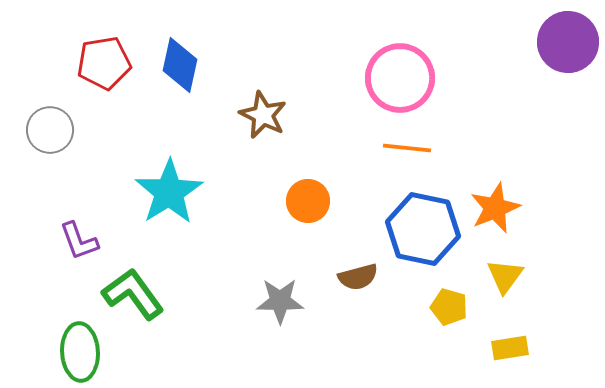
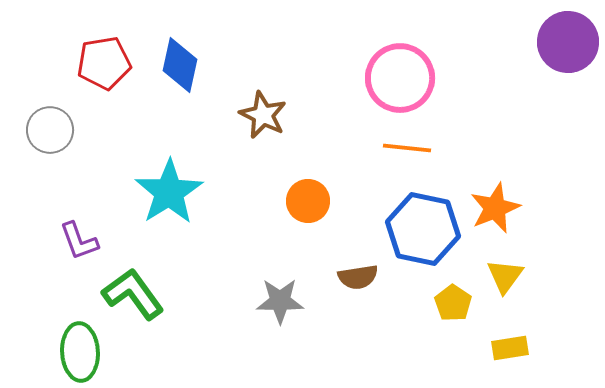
brown semicircle: rotated 6 degrees clockwise
yellow pentagon: moved 4 px right, 4 px up; rotated 18 degrees clockwise
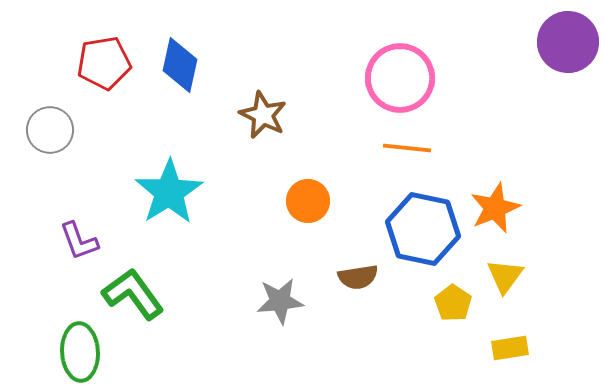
gray star: rotated 6 degrees counterclockwise
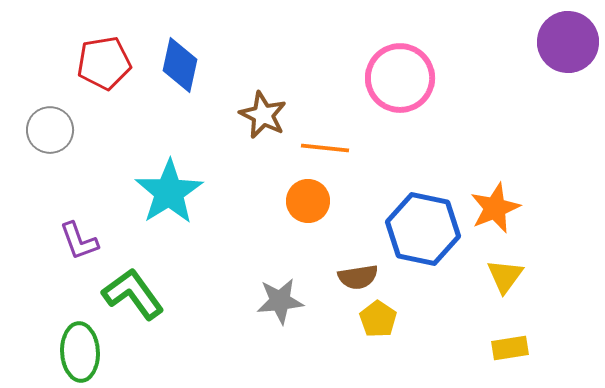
orange line: moved 82 px left
yellow pentagon: moved 75 px left, 16 px down
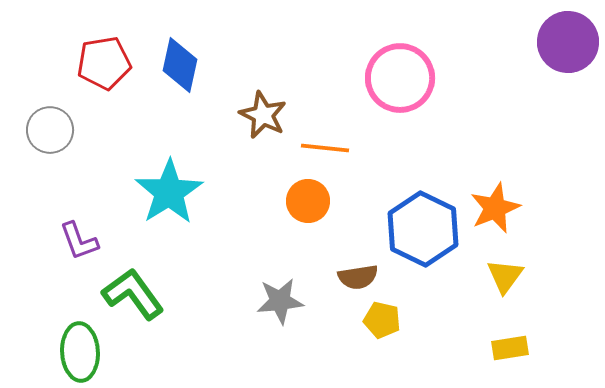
blue hexagon: rotated 14 degrees clockwise
yellow pentagon: moved 4 px right, 1 px down; rotated 21 degrees counterclockwise
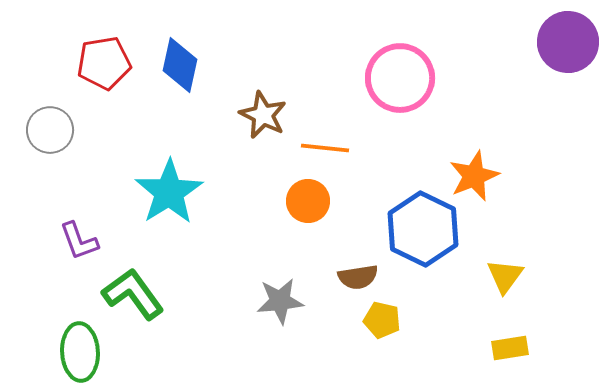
orange star: moved 21 px left, 32 px up
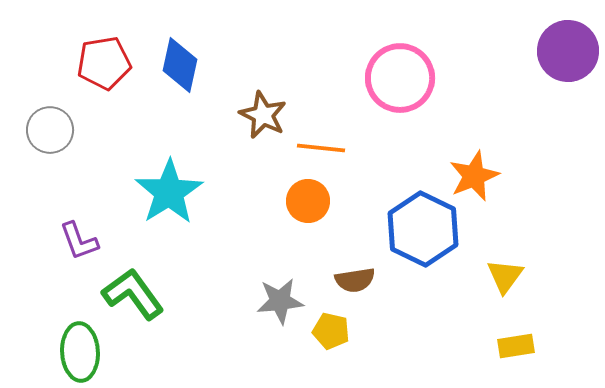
purple circle: moved 9 px down
orange line: moved 4 px left
brown semicircle: moved 3 px left, 3 px down
yellow pentagon: moved 51 px left, 11 px down
yellow rectangle: moved 6 px right, 2 px up
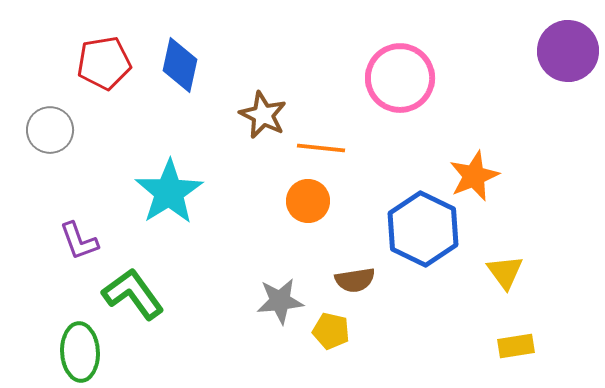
yellow triangle: moved 4 px up; rotated 12 degrees counterclockwise
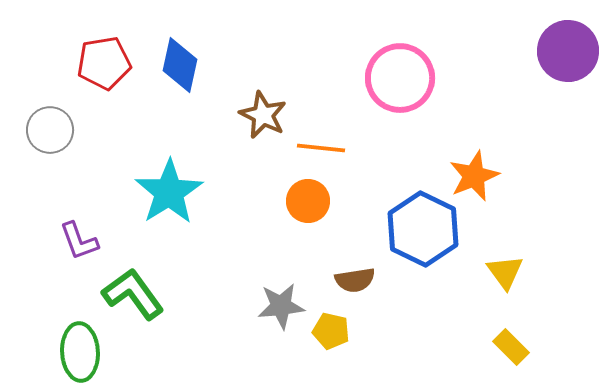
gray star: moved 1 px right, 5 px down
yellow rectangle: moved 5 px left, 1 px down; rotated 54 degrees clockwise
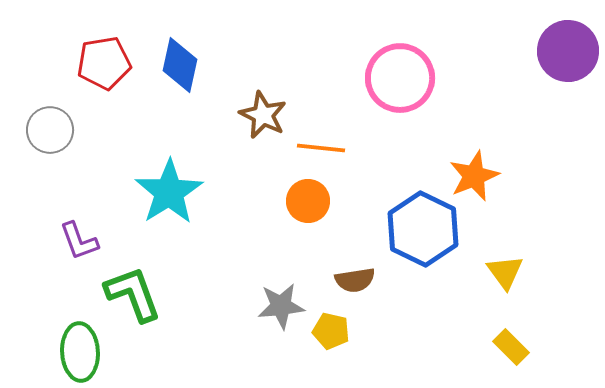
green L-shape: rotated 16 degrees clockwise
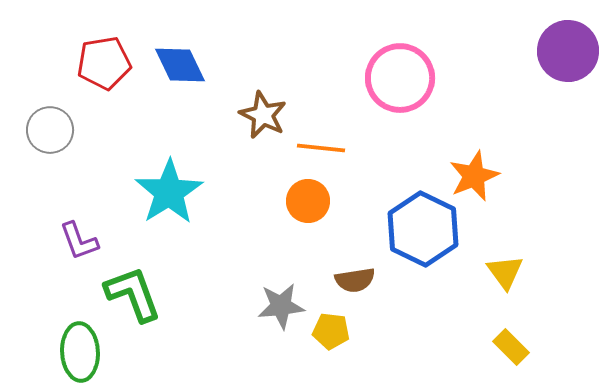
blue diamond: rotated 38 degrees counterclockwise
yellow pentagon: rotated 6 degrees counterclockwise
